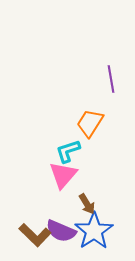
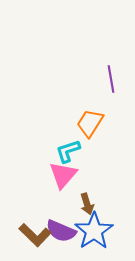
brown arrow: rotated 15 degrees clockwise
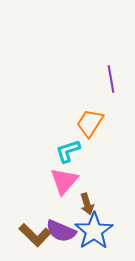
pink triangle: moved 1 px right, 6 px down
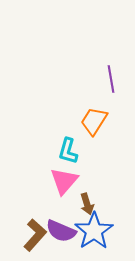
orange trapezoid: moved 4 px right, 2 px up
cyan L-shape: rotated 56 degrees counterclockwise
brown L-shape: rotated 92 degrees counterclockwise
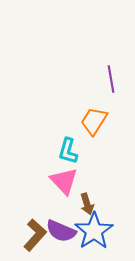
pink triangle: rotated 24 degrees counterclockwise
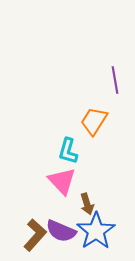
purple line: moved 4 px right, 1 px down
pink triangle: moved 2 px left
blue star: moved 2 px right
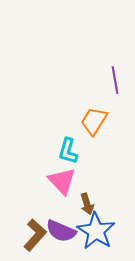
blue star: rotated 6 degrees counterclockwise
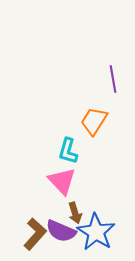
purple line: moved 2 px left, 1 px up
brown arrow: moved 12 px left, 9 px down
blue star: moved 1 px down
brown L-shape: moved 1 px up
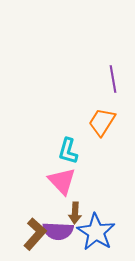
orange trapezoid: moved 8 px right, 1 px down
brown arrow: rotated 20 degrees clockwise
purple semicircle: moved 3 px left; rotated 20 degrees counterclockwise
